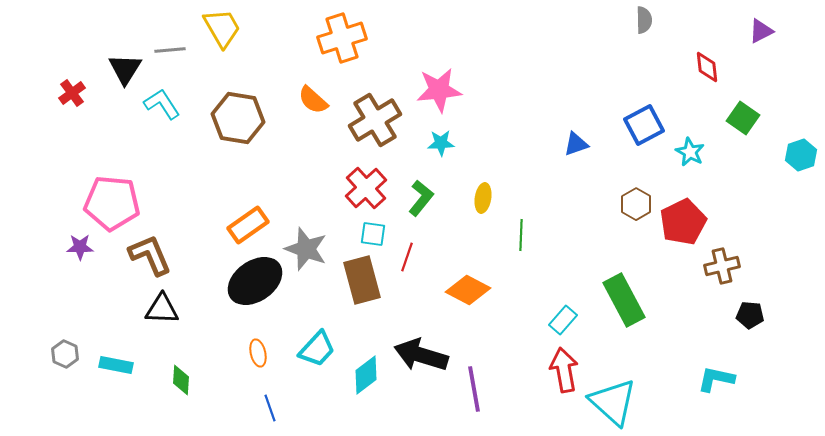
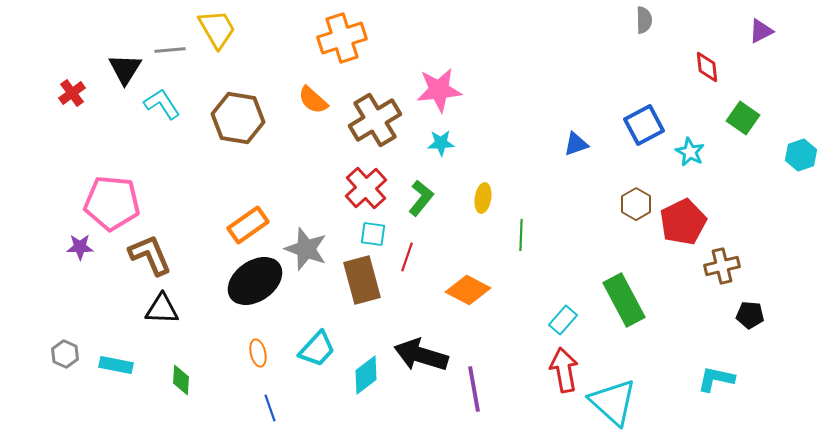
yellow trapezoid at (222, 28): moved 5 px left, 1 px down
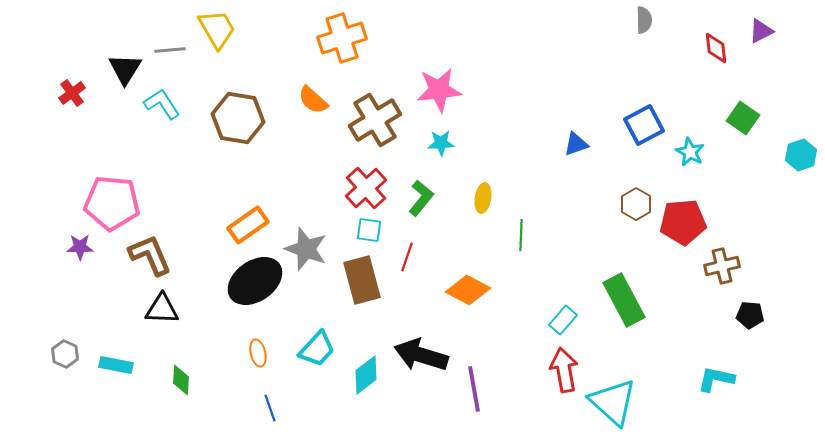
red diamond at (707, 67): moved 9 px right, 19 px up
red pentagon at (683, 222): rotated 21 degrees clockwise
cyan square at (373, 234): moved 4 px left, 4 px up
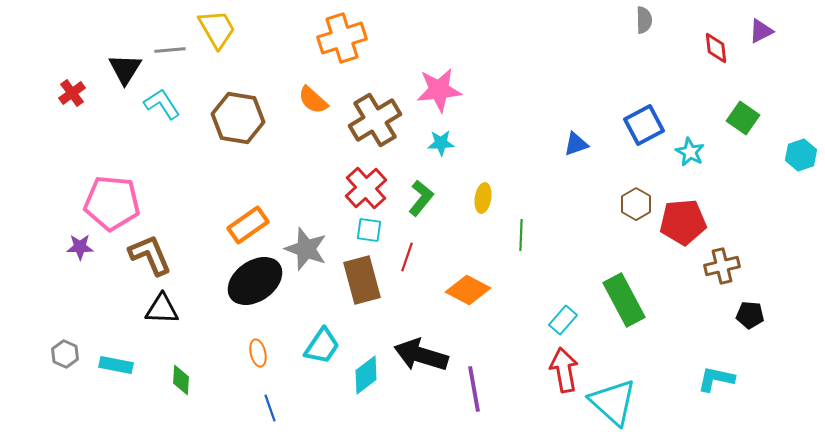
cyan trapezoid at (317, 349): moved 5 px right, 3 px up; rotated 9 degrees counterclockwise
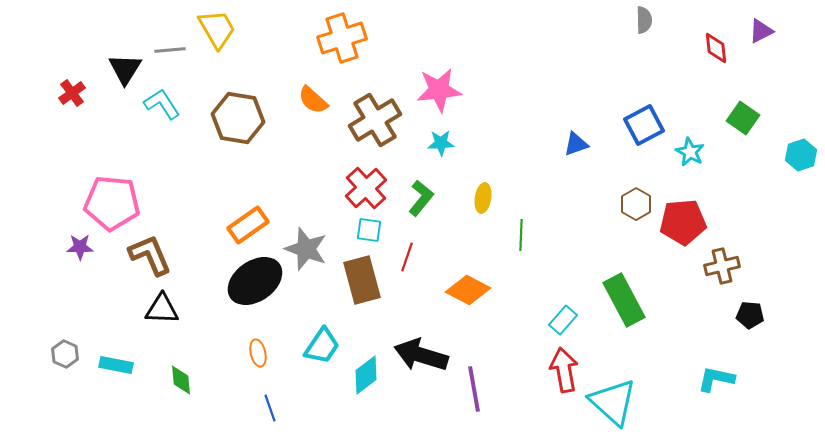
green diamond at (181, 380): rotated 8 degrees counterclockwise
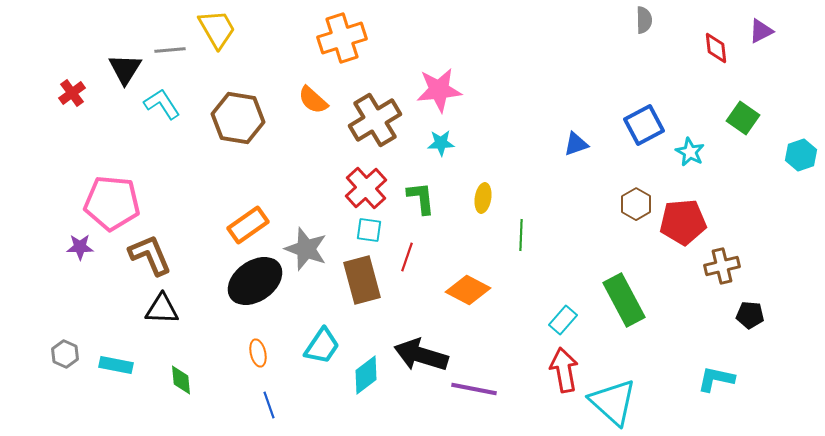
green L-shape at (421, 198): rotated 45 degrees counterclockwise
purple line at (474, 389): rotated 69 degrees counterclockwise
blue line at (270, 408): moved 1 px left, 3 px up
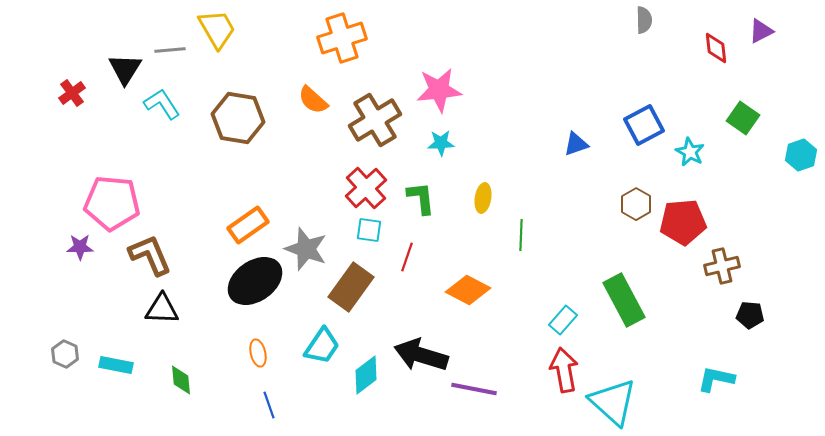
brown rectangle at (362, 280): moved 11 px left, 7 px down; rotated 51 degrees clockwise
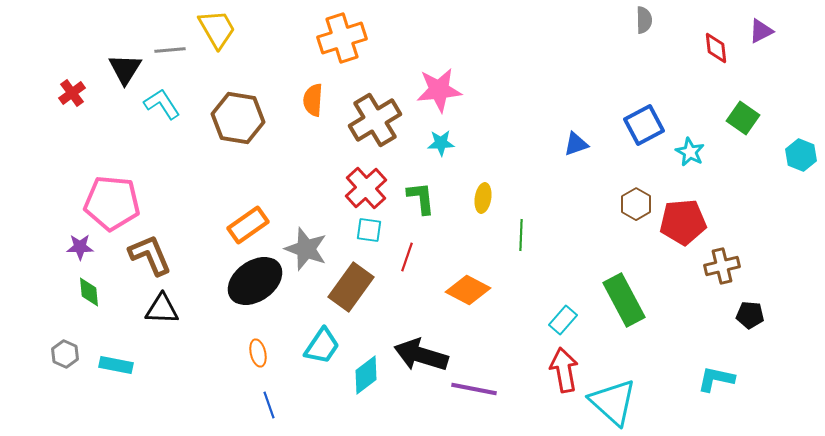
orange semicircle at (313, 100): rotated 52 degrees clockwise
cyan hexagon at (801, 155): rotated 20 degrees counterclockwise
green diamond at (181, 380): moved 92 px left, 88 px up
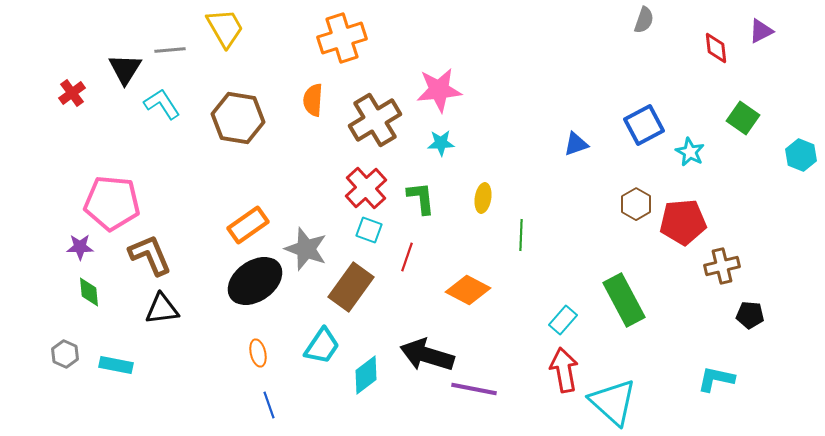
gray semicircle at (644, 20): rotated 20 degrees clockwise
yellow trapezoid at (217, 29): moved 8 px right, 1 px up
cyan square at (369, 230): rotated 12 degrees clockwise
black triangle at (162, 309): rotated 9 degrees counterclockwise
black arrow at (421, 355): moved 6 px right
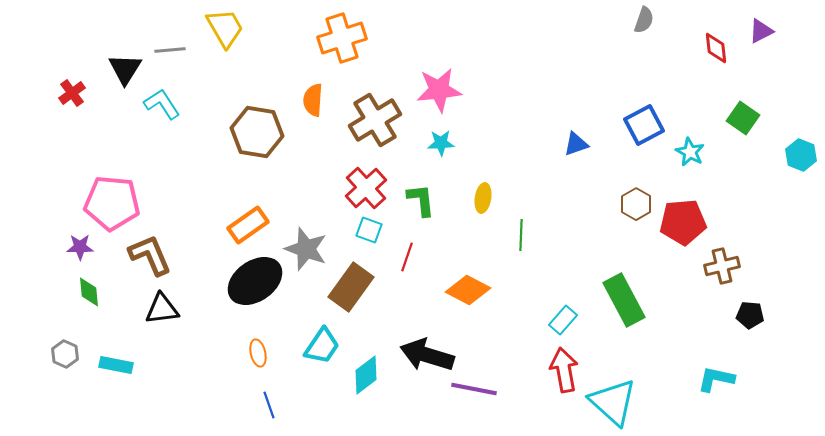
brown hexagon at (238, 118): moved 19 px right, 14 px down
green L-shape at (421, 198): moved 2 px down
